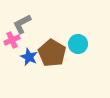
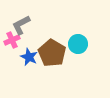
gray L-shape: moved 1 px left, 1 px down
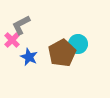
pink cross: rotated 21 degrees counterclockwise
brown pentagon: moved 10 px right; rotated 12 degrees clockwise
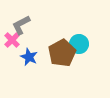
cyan circle: moved 1 px right
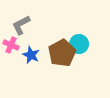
pink cross: moved 1 px left, 5 px down; rotated 21 degrees counterclockwise
blue star: moved 2 px right, 2 px up
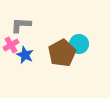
gray L-shape: rotated 30 degrees clockwise
pink cross: rotated 35 degrees clockwise
blue star: moved 6 px left
